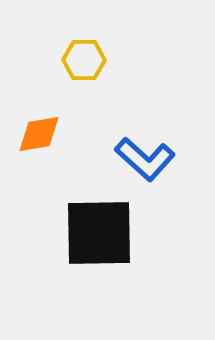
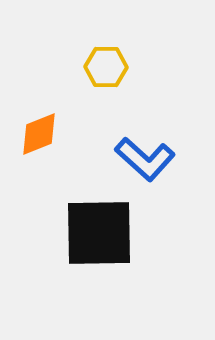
yellow hexagon: moved 22 px right, 7 px down
orange diamond: rotated 12 degrees counterclockwise
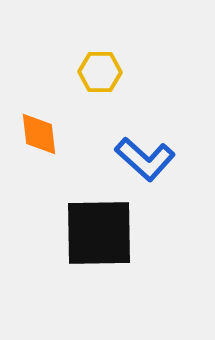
yellow hexagon: moved 6 px left, 5 px down
orange diamond: rotated 75 degrees counterclockwise
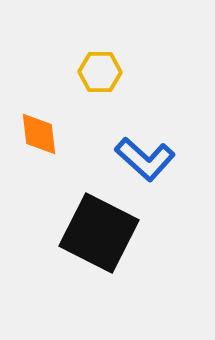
black square: rotated 28 degrees clockwise
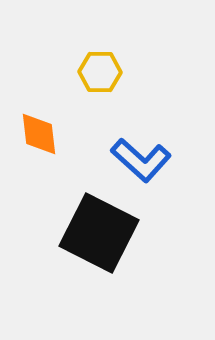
blue L-shape: moved 4 px left, 1 px down
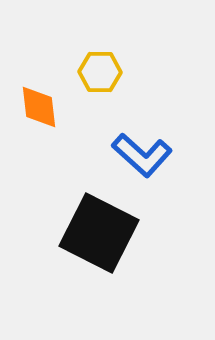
orange diamond: moved 27 px up
blue L-shape: moved 1 px right, 5 px up
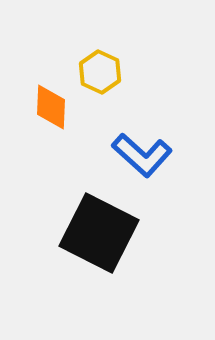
yellow hexagon: rotated 24 degrees clockwise
orange diamond: moved 12 px right; rotated 9 degrees clockwise
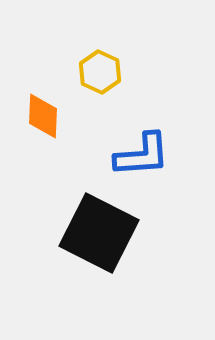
orange diamond: moved 8 px left, 9 px down
blue L-shape: rotated 46 degrees counterclockwise
